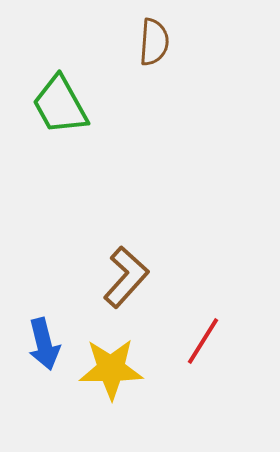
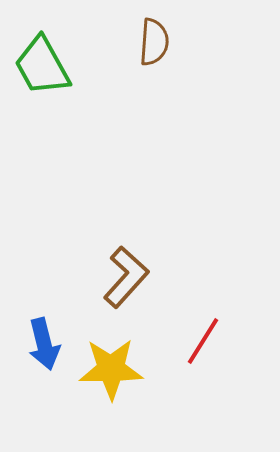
green trapezoid: moved 18 px left, 39 px up
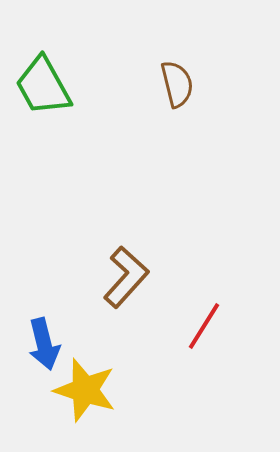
brown semicircle: moved 23 px right, 42 px down; rotated 18 degrees counterclockwise
green trapezoid: moved 1 px right, 20 px down
red line: moved 1 px right, 15 px up
yellow star: moved 26 px left, 21 px down; rotated 18 degrees clockwise
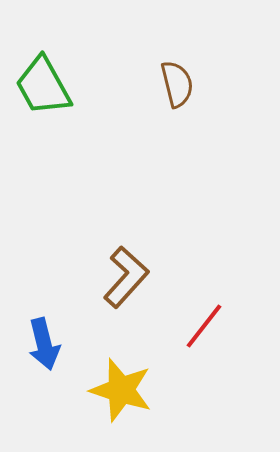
red line: rotated 6 degrees clockwise
yellow star: moved 36 px right
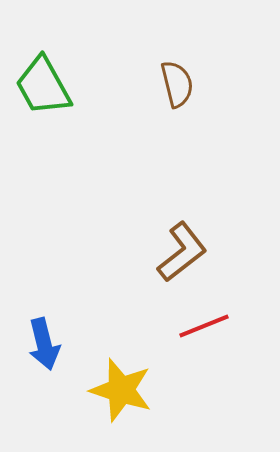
brown L-shape: moved 56 px right, 25 px up; rotated 10 degrees clockwise
red line: rotated 30 degrees clockwise
